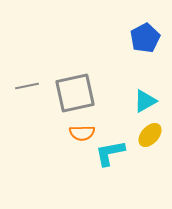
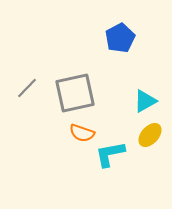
blue pentagon: moved 25 px left
gray line: moved 2 px down; rotated 35 degrees counterclockwise
orange semicircle: rotated 20 degrees clockwise
cyan L-shape: moved 1 px down
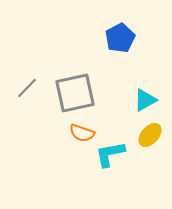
cyan triangle: moved 1 px up
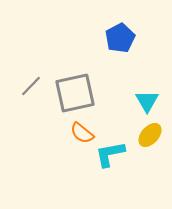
gray line: moved 4 px right, 2 px up
cyan triangle: moved 2 px right, 1 px down; rotated 30 degrees counterclockwise
orange semicircle: rotated 20 degrees clockwise
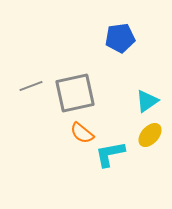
blue pentagon: rotated 20 degrees clockwise
gray line: rotated 25 degrees clockwise
cyan triangle: rotated 25 degrees clockwise
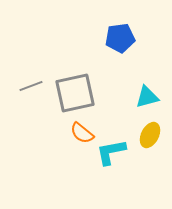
cyan triangle: moved 4 px up; rotated 20 degrees clockwise
yellow ellipse: rotated 15 degrees counterclockwise
cyan L-shape: moved 1 px right, 2 px up
